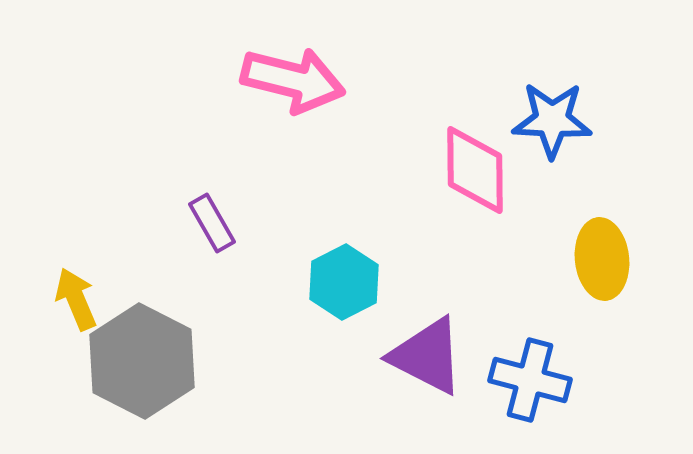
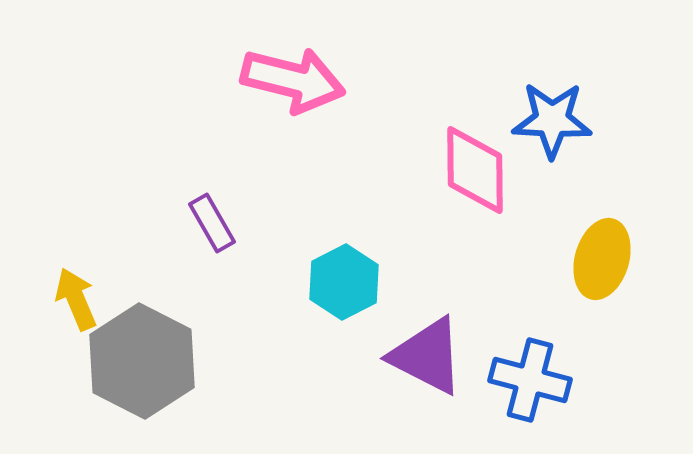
yellow ellipse: rotated 22 degrees clockwise
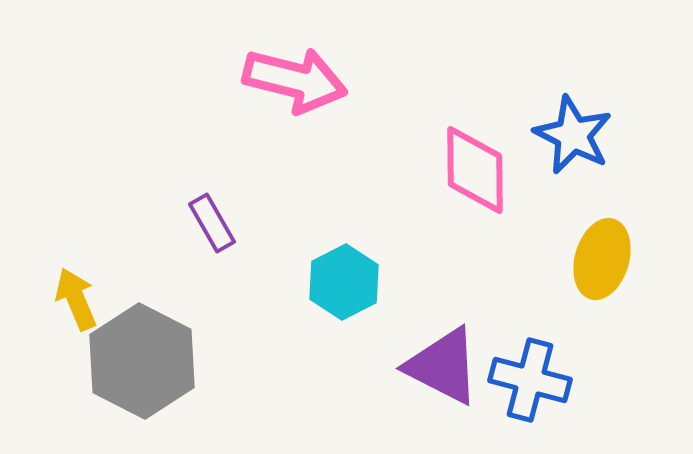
pink arrow: moved 2 px right
blue star: moved 21 px right, 15 px down; rotated 24 degrees clockwise
purple triangle: moved 16 px right, 10 px down
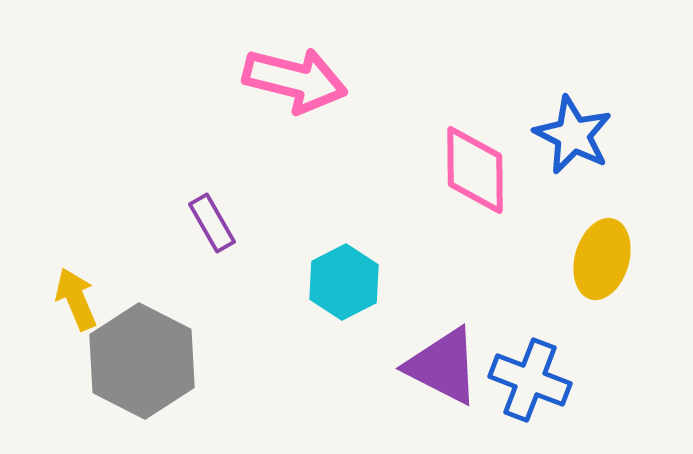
blue cross: rotated 6 degrees clockwise
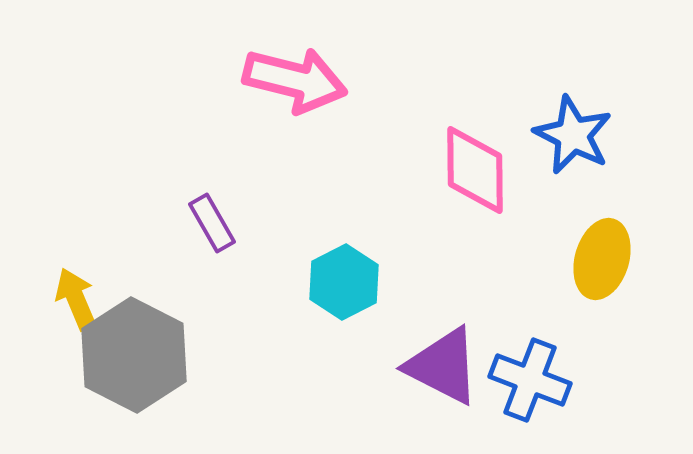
gray hexagon: moved 8 px left, 6 px up
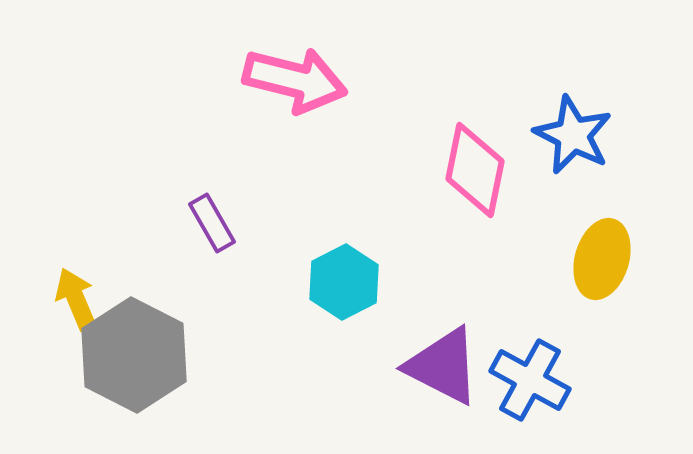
pink diamond: rotated 12 degrees clockwise
blue cross: rotated 8 degrees clockwise
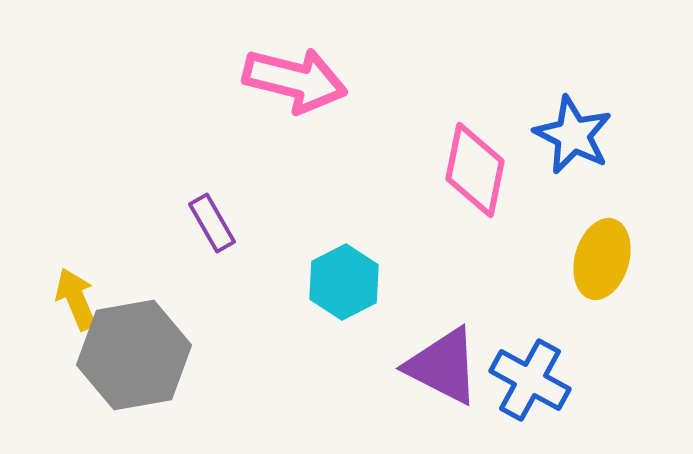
gray hexagon: rotated 23 degrees clockwise
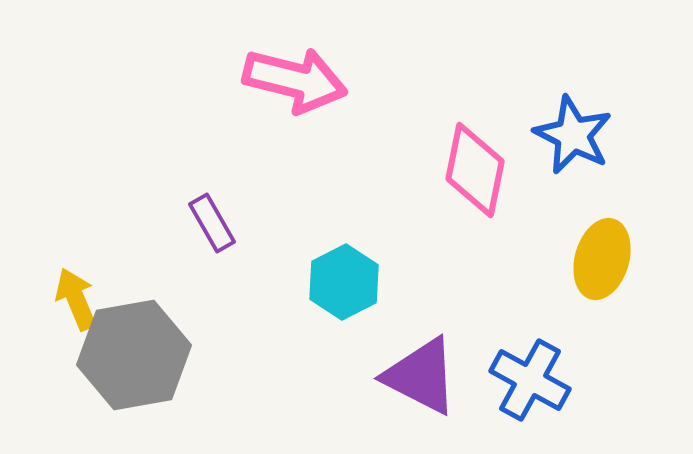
purple triangle: moved 22 px left, 10 px down
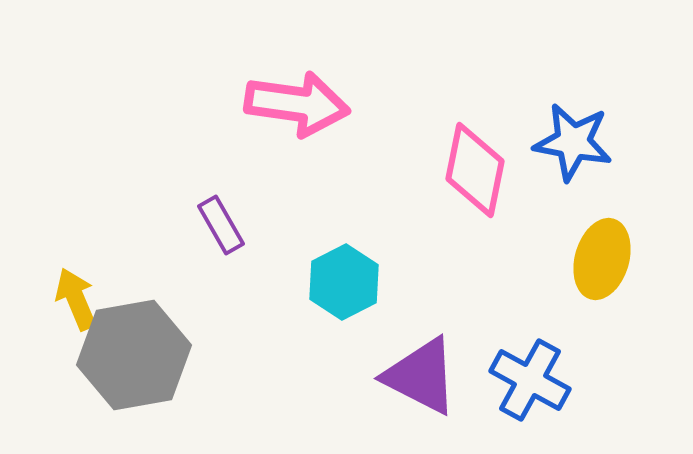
pink arrow: moved 2 px right, 24 px down; rotated 6 degrees counterclockwise
blue star: moved 7 px down; rotated 16 degrees counterclockwise
purple rectangle: moved 9 px right, 2 px down
